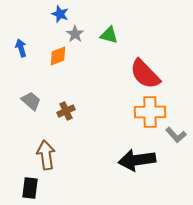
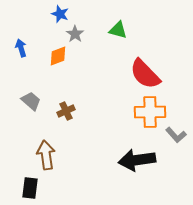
green triangle: moved 9 px right, 5 px up
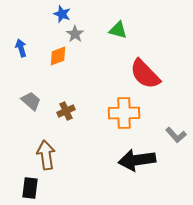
blue star: moved 2 px right
orange cross: moved 26 px left, 1 px down
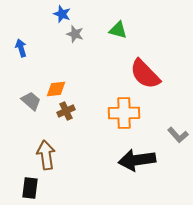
gray star: rotated 18 degrees counterclockwise
orange diamond: moved 2 px left, 33 px down; rotated 15 degrees clockwise
gray L-shape: moved 2 px right
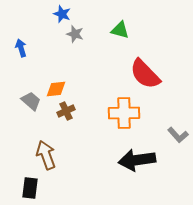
green triangle: moved 2 px right
brown arrow: rotated 12 degrees counterclockwise
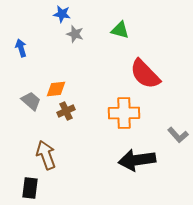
blue star: rotated 12 degrees counterclockwise
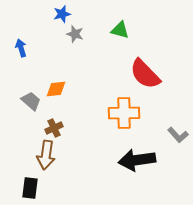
blue star: rotated 24 degrees counterclockwise
brown cross: moved 12 px left, 17 px down
brown arrow: rotated 152 degrees counterclockwise
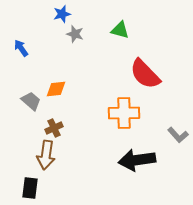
blue arrow: rotated 18 degrees counterclockwise
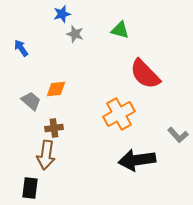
orange cross: moved 5 px left, 1 px down; rotated 28 degrees counterclockwise
brown cross: rotated 18 degrees clockwise
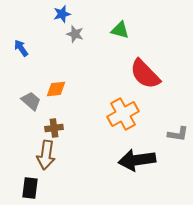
orange cross: moved 4 px right
gray L-shape: moved 1 px up; rotated 40 degrees counterclockwise
